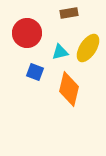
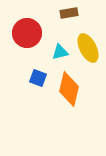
yellow ellipse: rotated 60 degrees counterclockwise
blue square: moved 3 px right, 6 px down
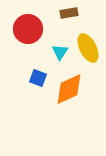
red circle: moved 1 px right, 4 px up
cyan triangle: rotated 42 degrees counterclockwise
orange diamond: rotated 52 degrees clockwise
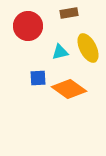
red circle: moved 3 px up
cyan triangle: rotated 42 degrees clockwise
blue square: rotated 24 degrees counterclockwise
orange diamond: rotated 60 degrees clockwise
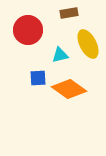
red circle: moved 4 px down
yellow ellipse: moved 4 px up
cyan triangle: moved 3 px down
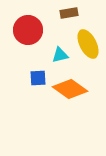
orange diamond: moved 1 px right
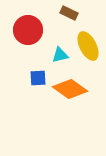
brown rectangle: rotated 36 degrees clockwise
yellow ellipse: moved 2 px down
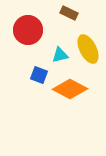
yellow ellipse: moved 3 px down
blue square: moved 1 px right, 3 px up; rotated 24 degrees clockwise
orange diamond: rotated 8 degrees counterclockwise
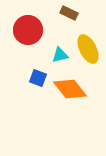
blue square: moved 1 px left, 3 px down
orange diamond: rotated 24 degrees clockwise
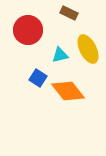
blue square: rotated 12 degrees clockwise
orange diamond: moved 2 px left, 2 px down
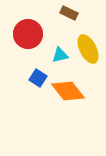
red circle: moved 4 px down
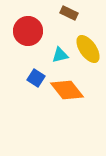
red circle: moved 3 px up
yellow ellipse: rotated 8 degrees counterclockwise
blue square: moved 2 px left
orange diamond: moved 1 px left, 1 px up
